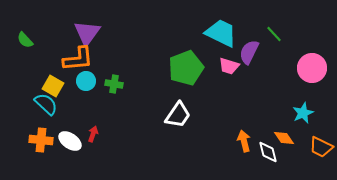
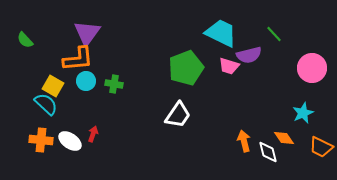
purple semicircle: moved 3 px down; rotated 130 degrees counterclockwise
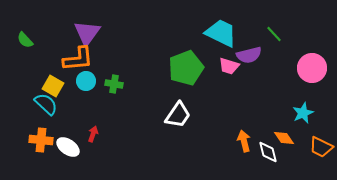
white ellipse: moved 2 px left, 6 px down
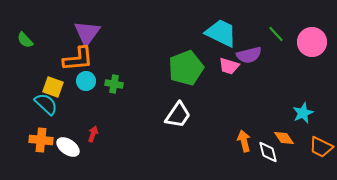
green line: moved 2 px right
pink circle: moved 26 px up
yellow square: moved 1 px down; rotated 10 degrees counterclockwise
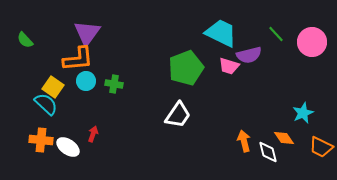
yellow square: rotated 15 degrees clockwise
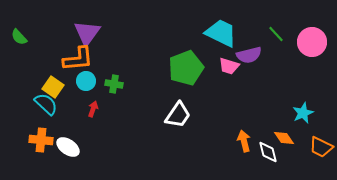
green semicircle: moved 6 px left, 3 px up
red arrow: moved 25 px up
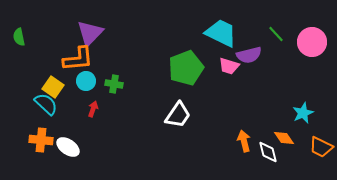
purple triangle: moved 3 px right; rotated 8 degrees clockwise
green semicircle: rotated 30 degrees clockwise
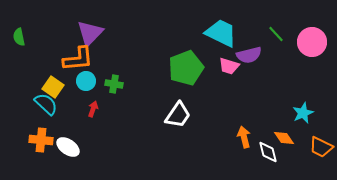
orange arrow: moved 4 px up
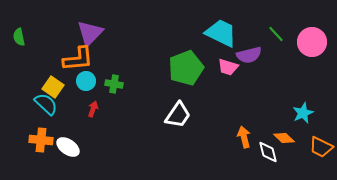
pink trapezoid: moved 1 px left, 1 px down
orange diamond: rotated 10 degrees counterclockwise
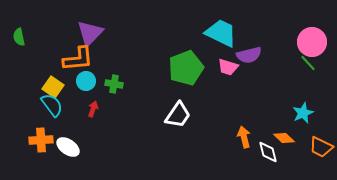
green line: moved 32 px right, 29 px down
cyan semicircle: moved 6 px right, 1 px down; rotated 10 degrees clockwise
orange cross: rotated 10 degrees counterclockwise
